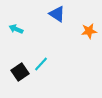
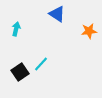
cyan arrow: rotated 80 degrees clockwise
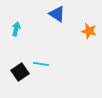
orange star: rotated 21 degrees clockwise
cyan line: rotated 56 degrees clockwise
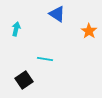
orange star: rotated 21 degrees clockwise
cyan line: moved 4 px right, 5 px up
black square: moved 4 px right, 8 px down
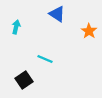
cyan arrow: moved 2 px up
cyan line: rotated 14 degrees clockwise
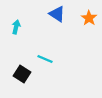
orange star: moved 13 px up
black square: moved 2 px left, 6 px up; rotated 24 degrees counterclockwise
